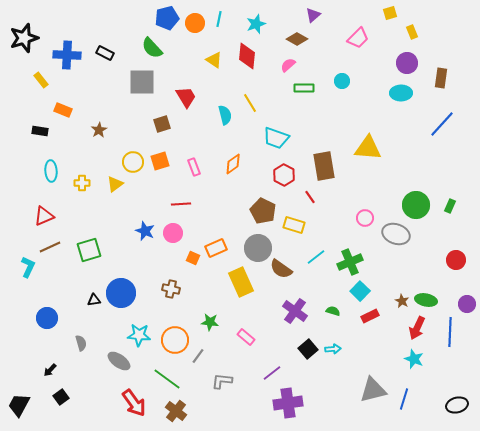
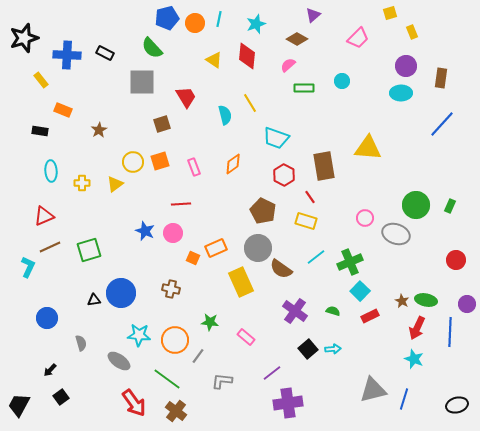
purple circle at (407, 63): moved 1 px left, 3 px down
yellow rectangle at (294, 225): moved 12 px right, 4 px up
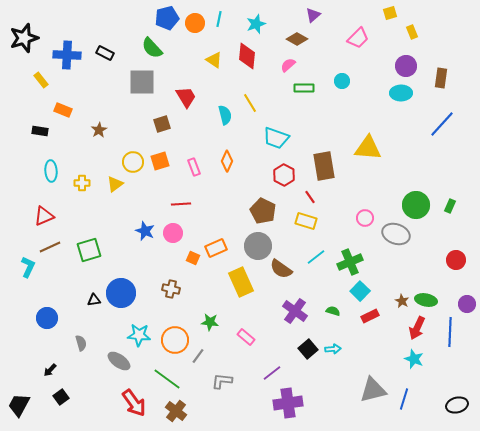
orange diamond at (233, 164): moved 6 px left, 3 px up; rotated 30 degrees counterclockwise
gray circle at (258, 248): moved 2 px up
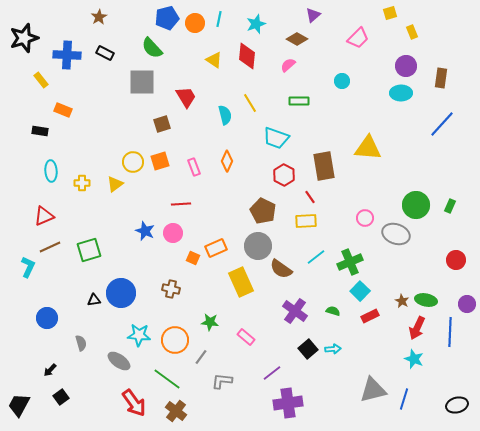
green rectangle at (304, 88): moved 5 px left, 13 px down
brown star at (99, 130): moved 113 px up
yellow rectangle at (306, 221): rotated 20 degrees counterclockwise
gray line at (198, 356): moved 3 px right, 1 px down
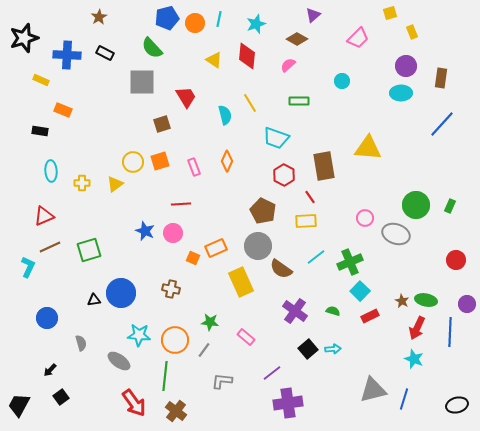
yellow rectangle at (41, 80): rotated 28 degrees counterclockwise
gray line at (201, 357): moved 3 px right, 7 px up
green line at (167, 379): moved 2 px left, 3 px up; rotated 60 degrees clockwise
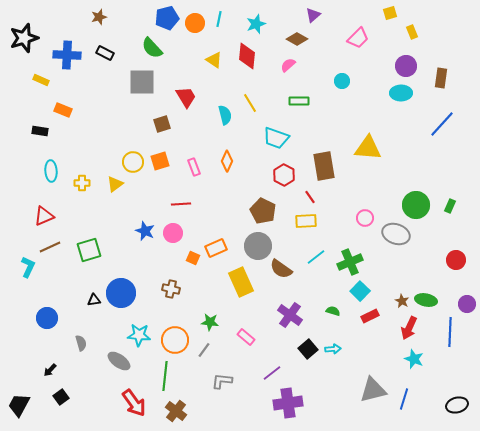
brown star at (99, 17): rotated 14 degrees clockwise
purple cross at (295, 311): moved 5 px left, 4 px down
red arrow at (417, 328): moved 8 px left
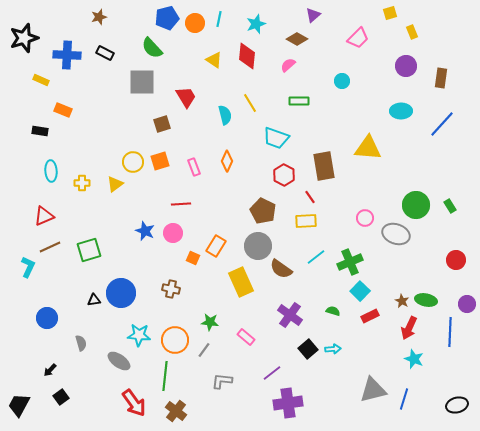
cyan ellipse at (401, 93): moved 18 px down
green rectangle at (450, 206): rotated 56 degrees counterclockwise
orange rectangle at (216, 248): moved 2 px up; rotated 35 degrees counterclockwise
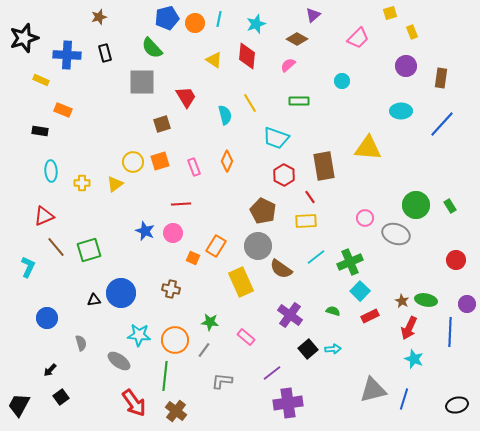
black rectangle at (105, 53): rotated 48 degrees clockwise
brown line at (50, 247): moved 6 px right; rotated 75 degrees clockwise
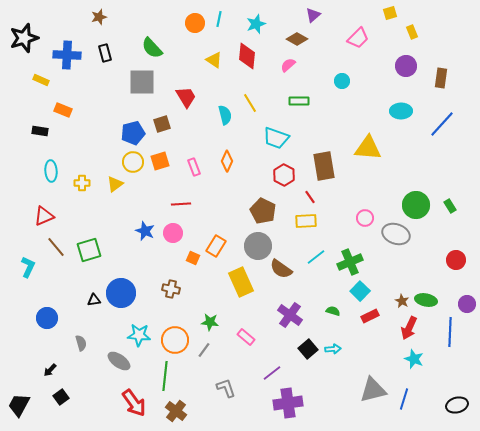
blue pentagon at (167, 18): moved 34 px left, 115 px down
gray L-shape at (222, 381): moved 4 px right, 7 px down; rotated 65 degrees clockwise
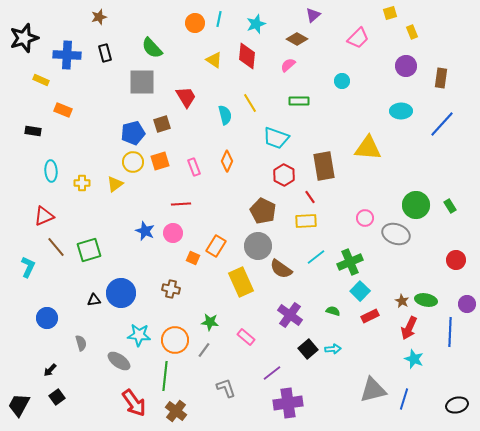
black rectangle at (40, 131): moved 7 px left
black square at (61, 397): moved 4 px left
